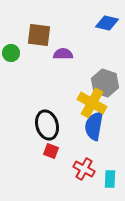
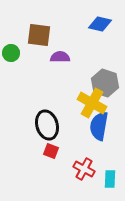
blue diamond: moved 7 px left, 1 px down
purple semicircle: moved 3 px left, 3 px down
blue semicircle: moved 5 px right
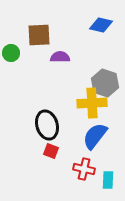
blue diamond: moved 1 px right, 1 px down
brown square: rotated 10 degrees counterclockwise
yellow cross: rotated 32 degrees counterclockwise
blue semicircle: moved 4 px left, 10 px down; rotated 28 degrees clockwise
red cross: rotated 15 degrees counterclockwise
cyan rectangle: moved 2 px left, 1 px down
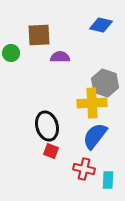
black ellipse: moved 1 px down
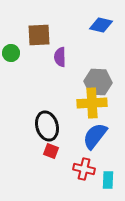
purple semicircle: rotated 90 degrees counterclockwise
gray hexagon: moved 7 px left, 1 px up; rotated 16 degrees counterclockwise
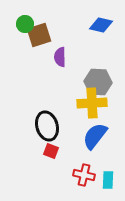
brown square: rotated 15 degrees counterclockwise
green circle: moved 14 px right, 29 px up
red cross: moved 6 px down
